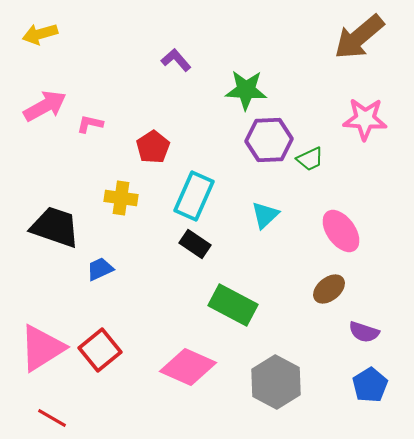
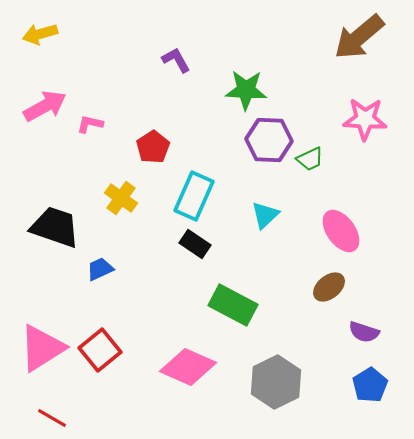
purple L-shape: rotated 12 degrees clockwise
purple hexagon: rotated 6 degrees clockwise
yellow cross: rotated 28 degrees clockwise
brown ellipse: moved 2 px up
gray hexagon: rotated 6 degrees clockwise
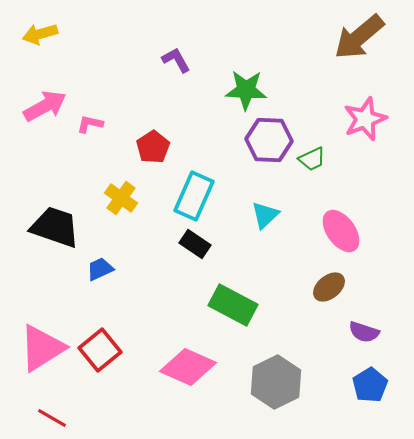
pink star: rotated 24 degrees counterclockwise
green trapezoid: moved 2 px right
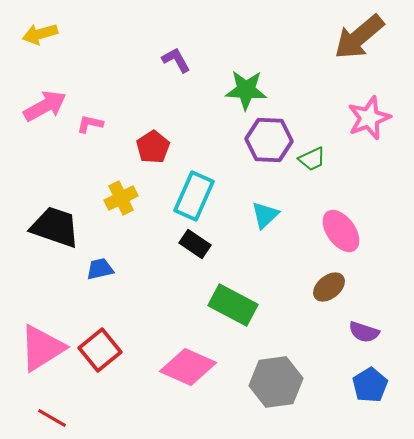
pink star: moved 4 px right, 1 px up
yellow cross: rotated 28 degrees clockwise
blue trapezoid: rotated 12 degrees clockwise
gray hexagon: rotated 18 degrees clockwise
